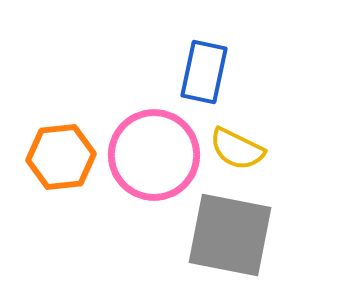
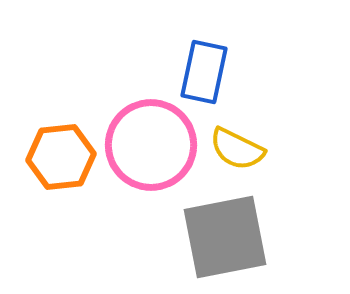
pink circle: moved 3 px left, 10 px up
gray square: moved 5 px left, 2 px down; rotated 22 degrees counterclockwise
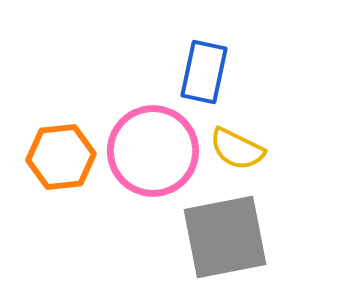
pink circle: moved 2 px right, 6 px down
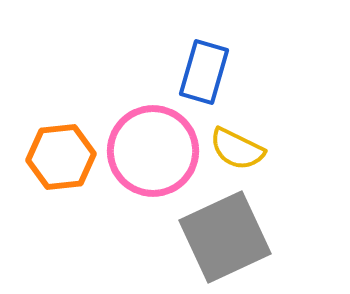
blue rectangle: rotated 4 degrees clockwise
gray square: rotated 14 degrees counterclockwise
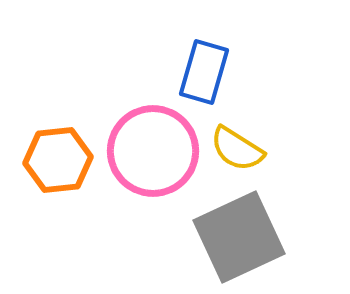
yellow semicircle: rotated 6 degrees clockwise
orange hexagon: moved 3 px left, 3 px down
gray square: moved 14 px right
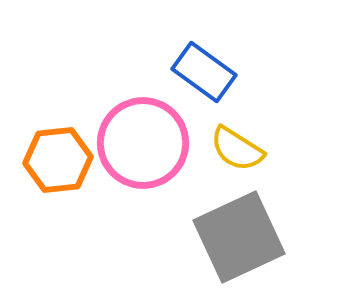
blue rectangle: rotated 70 degrees counterclockwise
pink circle: moved 10 px left, 8 px up
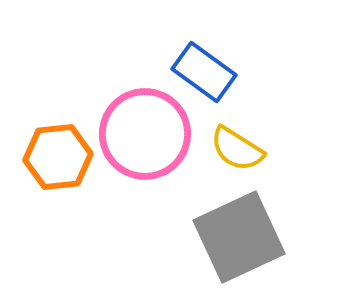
pink circle: moved 2 px right, 9 px up
orange hexagon: moved 3 px up
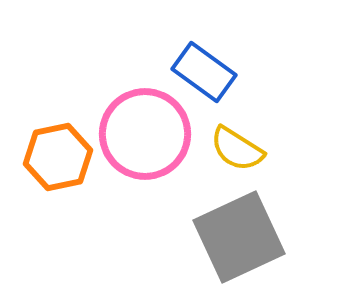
orange hexagon: rotated 6 degrees counterclockwise
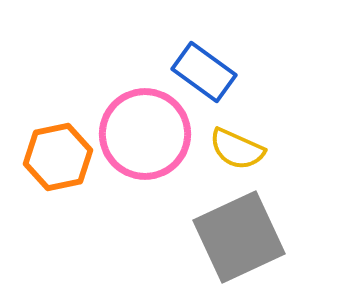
yellow semicircle: rotated 8 degrees counterclockwise
